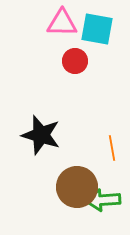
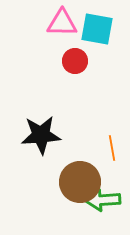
black star: rotated 21 degrees counterclockwise
brown circle: moved 3 px right, 5 px up
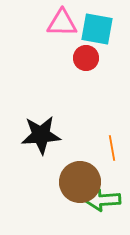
red circle: moved 11 px right, 3 px up
